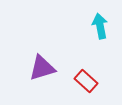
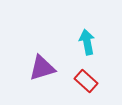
cyan arrow: moved 13 px left, 16 px down
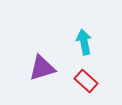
cyan arrow: moved 3 px left
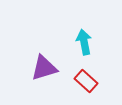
purple triangle: moved 2 px right
